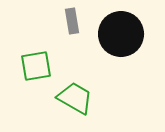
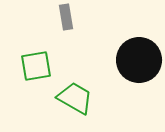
gray rectangle: moved 6 px left, 4 px up
black circle: moved 18 px right, 26 px down
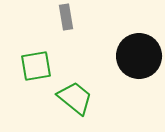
black circle: moved 4 px up
green trapezoid: rotated 9 degrees clockwise
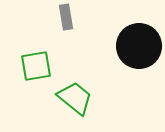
black circle: moved 10 px up
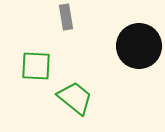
green square: rotated 12 degrees clockwise
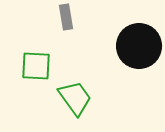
green trapezoid: rotated 15 degrees clockwise
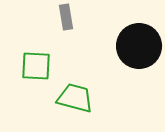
green trapezoid: rotated 39 degrees counterclockwise
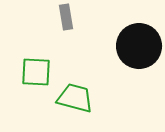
green square: moved 6 px down
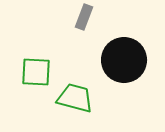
gray rectangle: moved 18 px right; rotated 30 degrees clockwise
black circle: moved 15 px left, 14 px down
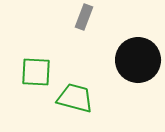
black circle: moved 14 px right
